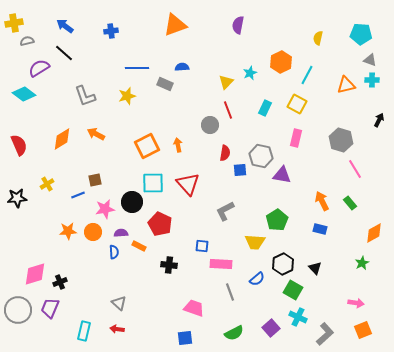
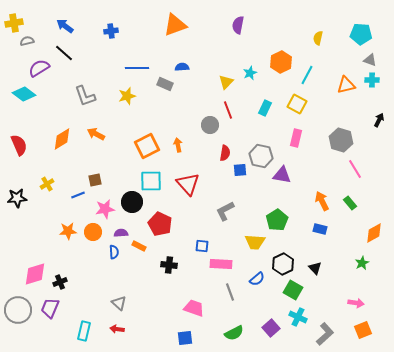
cyan square at (153, 183): moved 2 px left, 2 px up
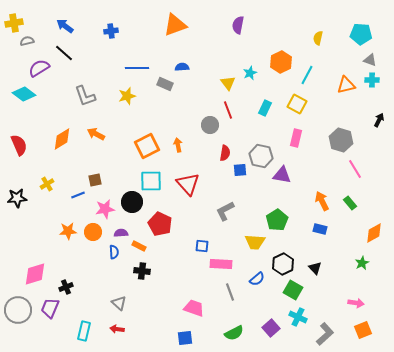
yellow triangle at (226, 82): moved 2 px right, 1 px down; rotated 21 degrees counterclockwise
black cross at (169, 265): moved 27 px left, 6 px down
black cross at (60, 282): moved 6 px right, 5 px down
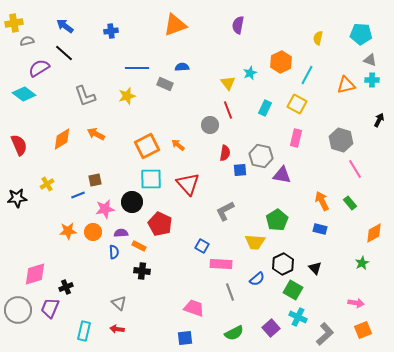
orange arrow at (178, 145): rotated 40 degrees counterclockwise
cyan square at (151, 181): moved 2 px up
blue square at (202, 246): rotated 24 degrees clockwise
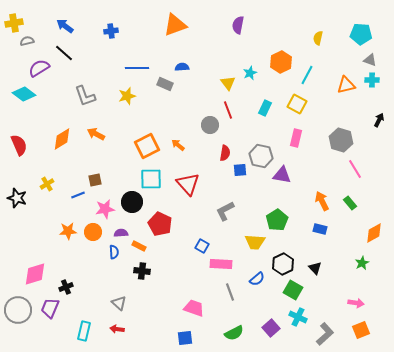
black star at (17, 198): rotated 24 degrees clockwise
orange square at (363, 330): moved 2 px left
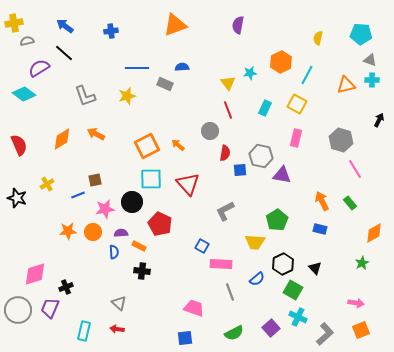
cyan star at (250, 73): rotated 16 degrees clockwise
gray circle at (210, 125): moved 6 px down
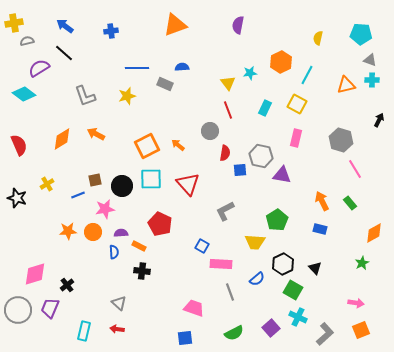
black circle at (132, 202): moved 10 px left, 16 px up
black cross at (66, 287): moved 1 px right, 2 px up; rotated 16 degrees counterclockwise
